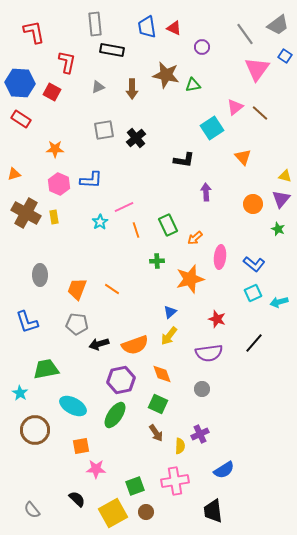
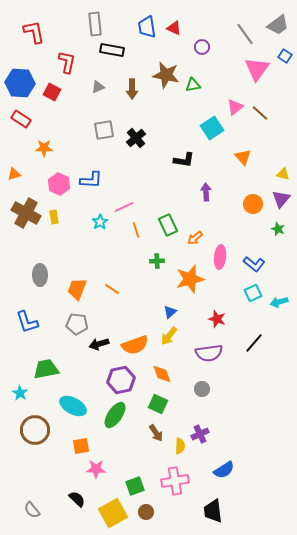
orange star at (55, 149): moved 11 px left, 1 px up
yellow triangle at (285, 176): moved 2 px left, 2 px up
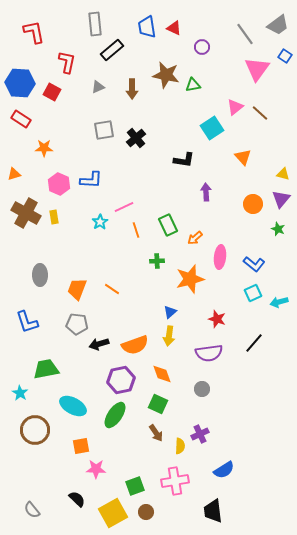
black rectangle at (112, 50): rotated 50 degrees counterclockwise
yellow arrow at (169, 336): rotated 30 degrees counterclockwise
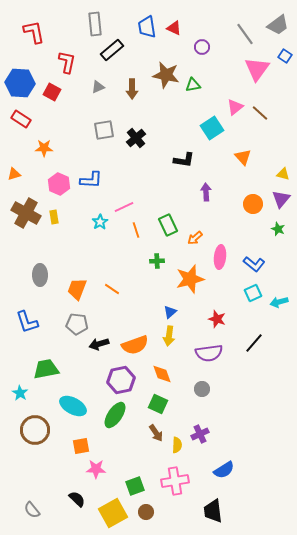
yellow semicircle at (180, 446): moved 3 px left, 1 px up
